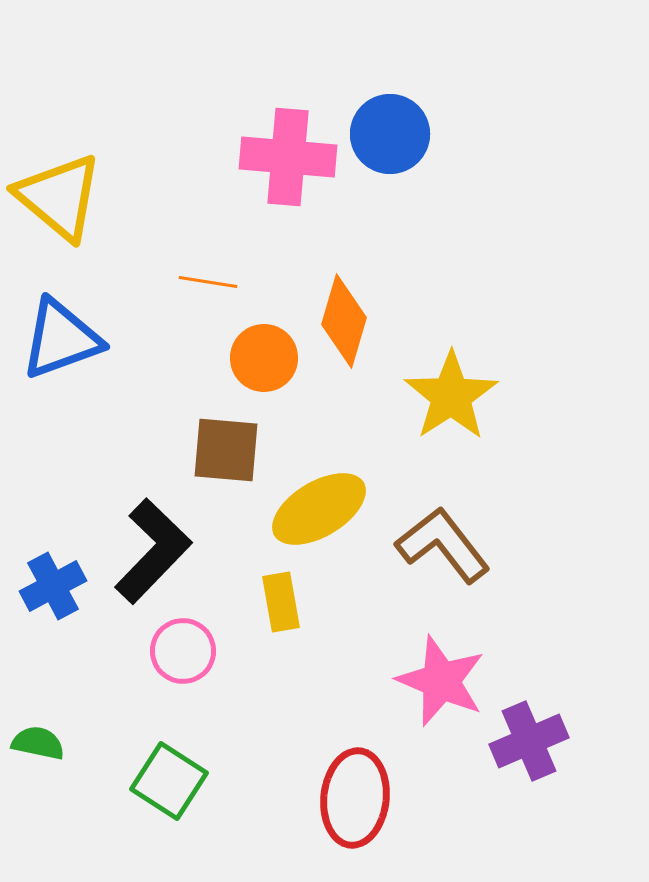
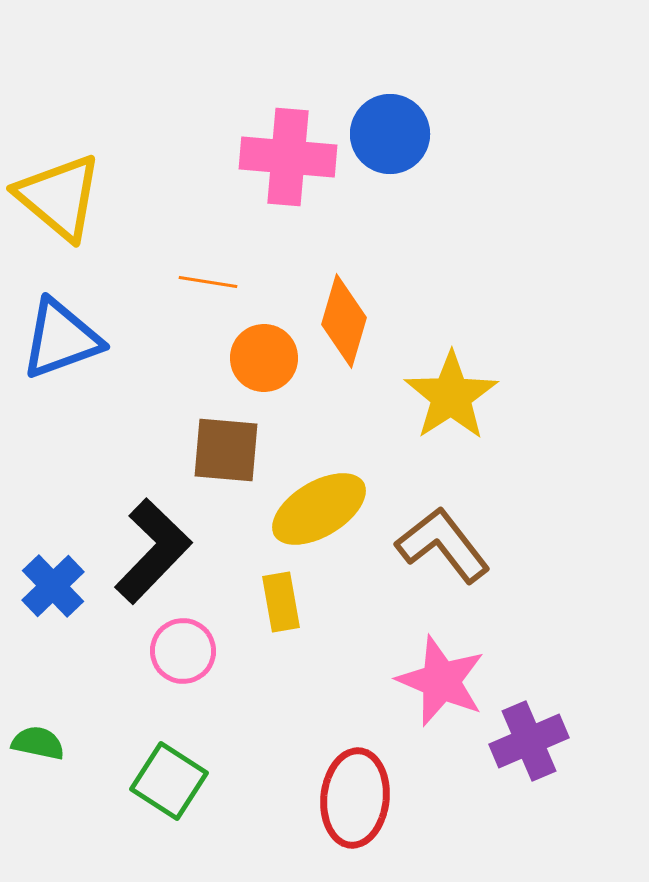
blue cross: rotated 16 degrees counterclockwise
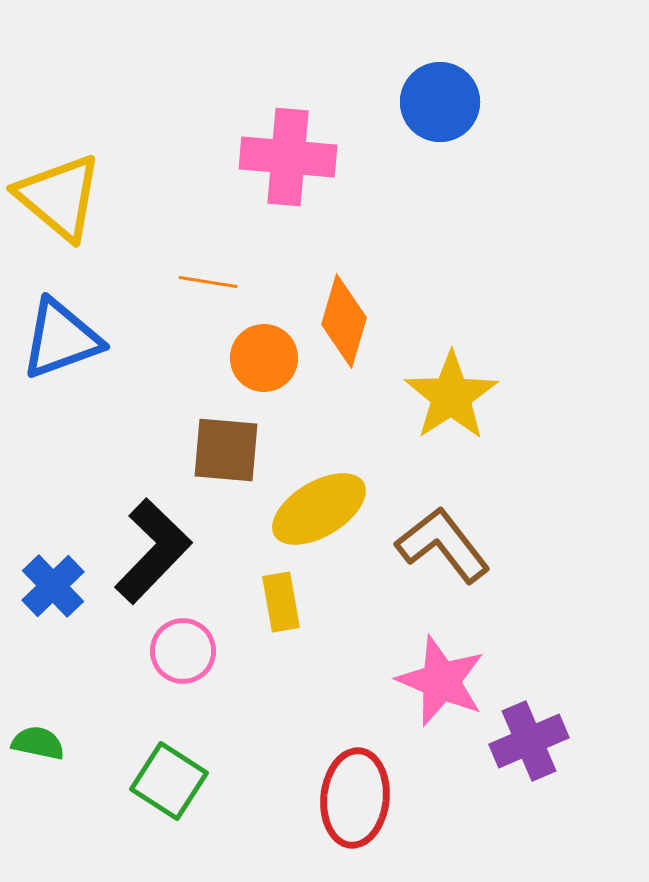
blue circle: moved 50 px right, 32 px up
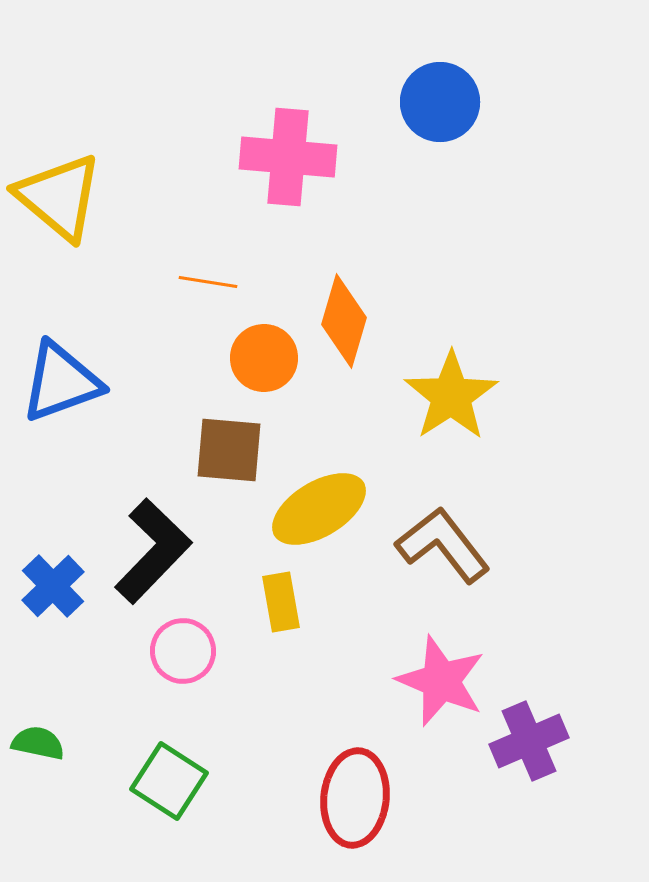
blue triangle: moved 43 px down
brown square: moved 3 px right
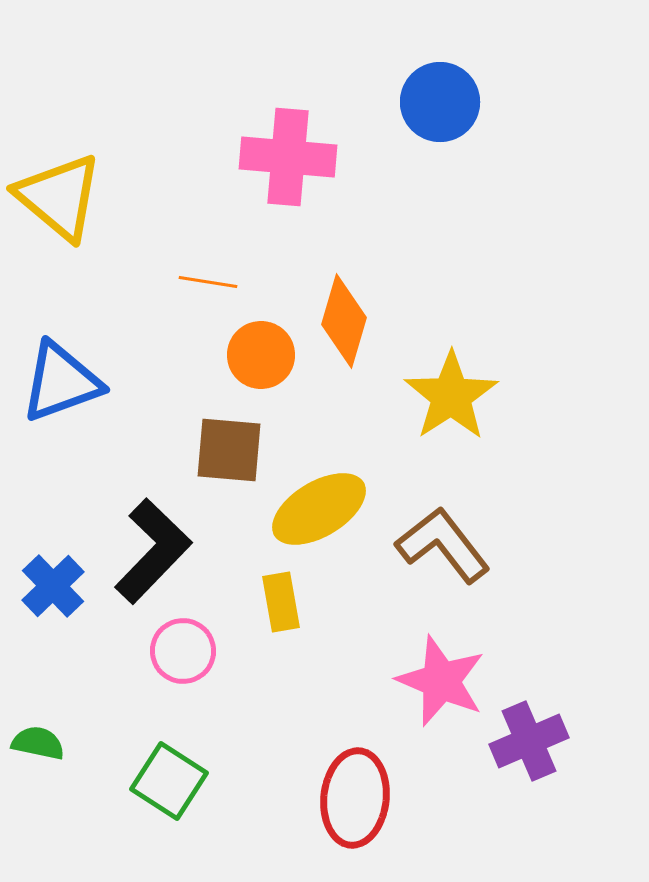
orange circle: moved 3 px left, 3 px up
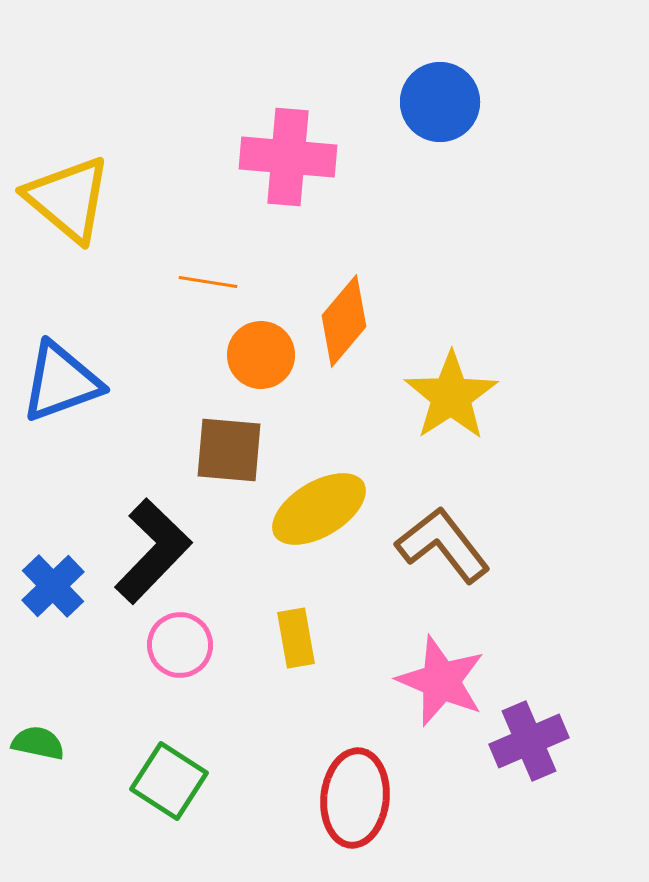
yellow triangle: moved 9 px right, 2 px down
orange diamond: rotated 24 degrees clockwise
yellow rectangle: moved 15 px right, 36 px down
pink circle: moved 3 px left, 6 px up
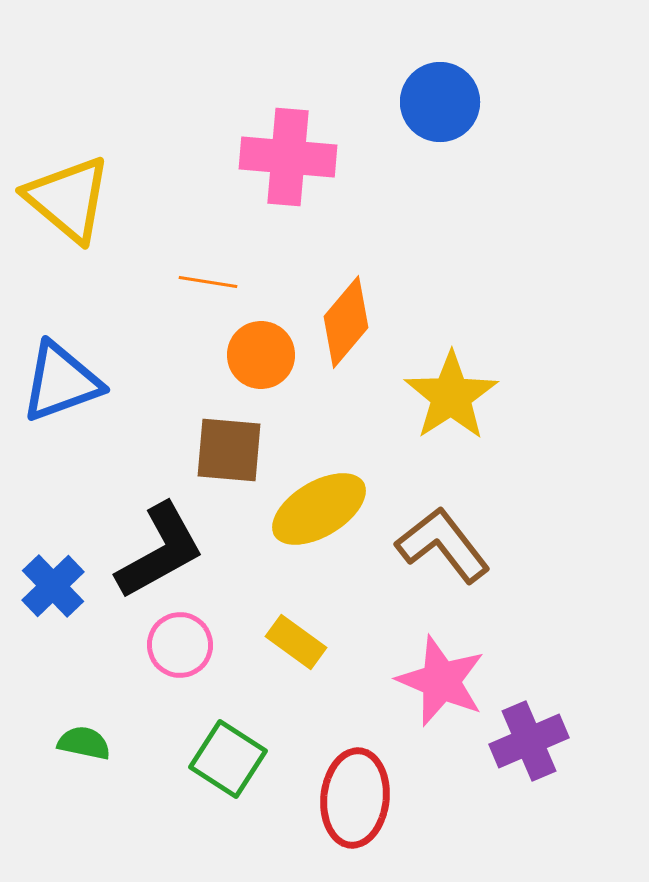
orange diamond: moved 2 px right, 1 px down
black L-shape: moved 7 px right; rotated 17 degrees clockwise
yellow rectangle: moved 4 px down; rotated 44 degrees counterclockwise
green semicircle: moved 46 px right
green square: moved 59 px right, 22 px up
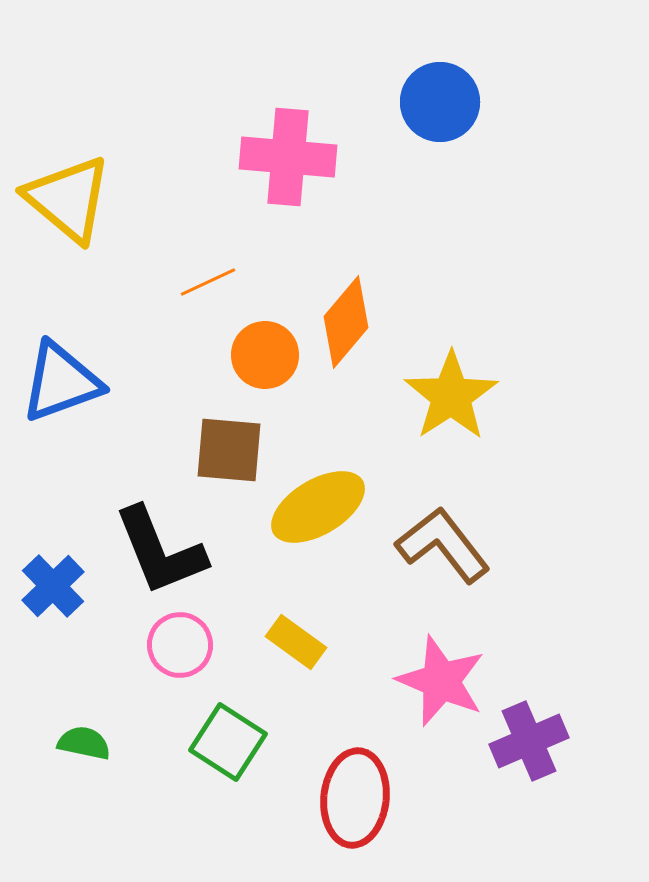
orange line: rotated 34 degrees counterclockwise
orange circle: moved 4 px right
yellow ellipse: moved 1 px left, 2 px up
black L-shape: rotated 97 degrees clockwise
green square: moved 17 px up
